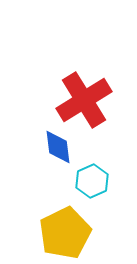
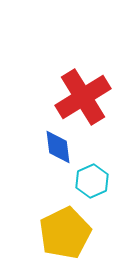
red cross: moved 1 px left, 3 px up
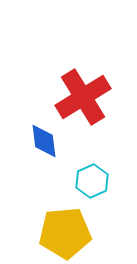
blue diamond: moved 14 px left, 6 px up
yellow pentagon: rotated 21 degrees clockwise
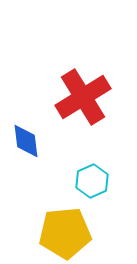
blue diamond: moved 18 px left
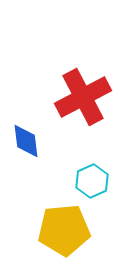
red cross: rotated 4 degrees clockwise
yellow pentagon: moved 1 px left, 3 px up
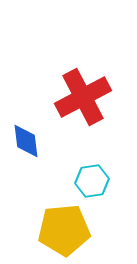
cyan hexagon: rotated 16 degrees clockwise
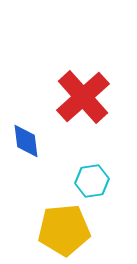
red cross: rotated 14 degrees counterclockwise
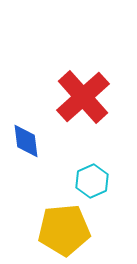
cyan hexagon: rotated 16 degrees counterclockwise
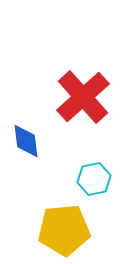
cyan hexagon: moved 2 px right, 2 px up; rotated 12 degrees clockwise
